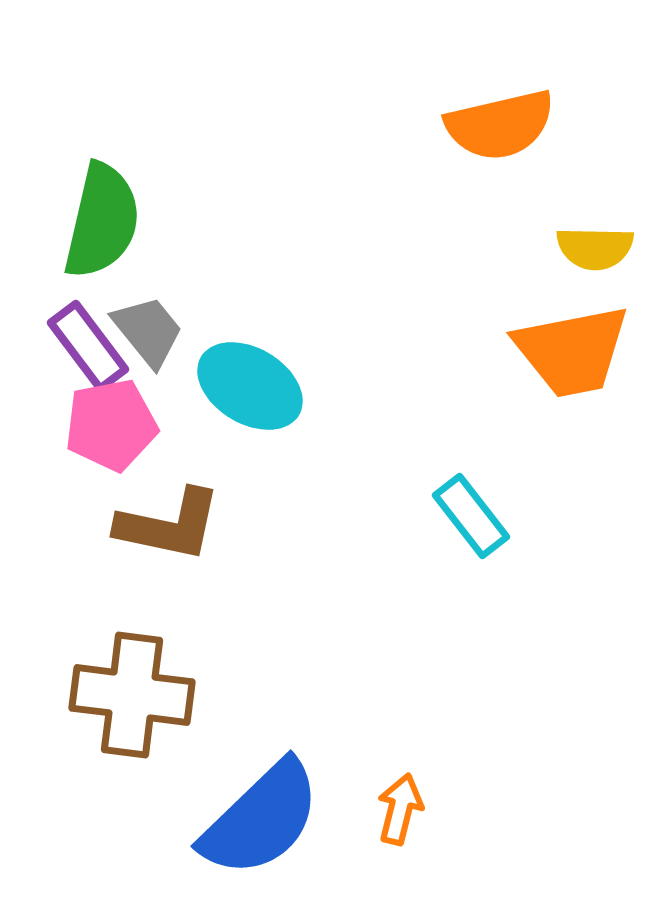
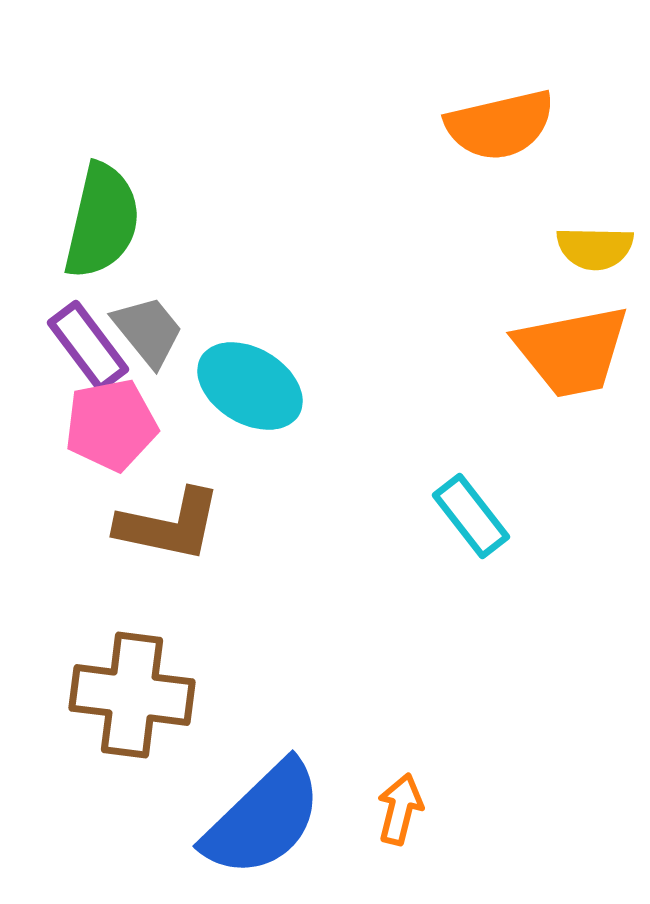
blue semicircle: moved 2 px right
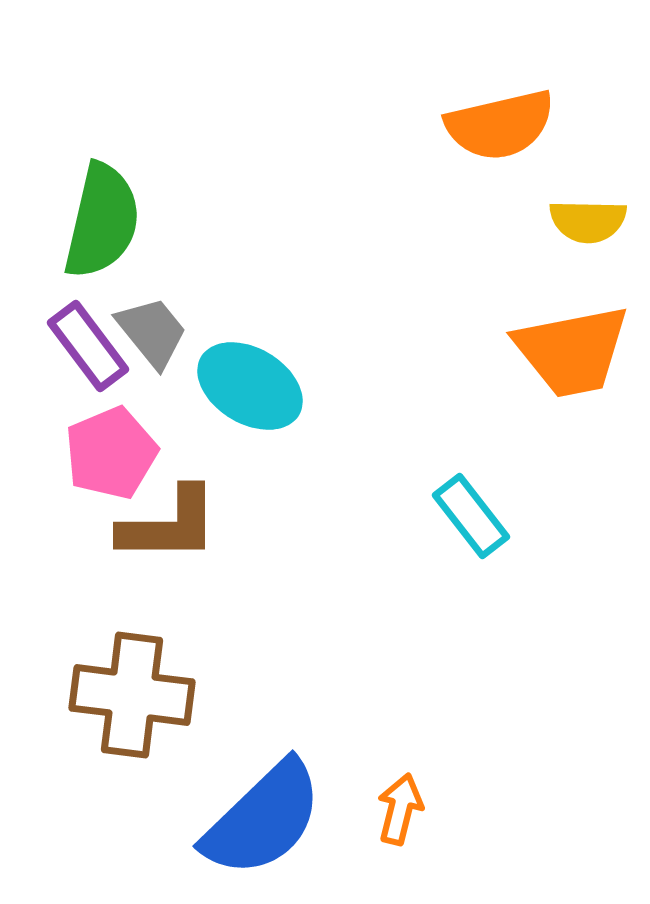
yellow semicircle: moved 7 px left, 27 px up
gray trapezoid: moved 4 px right, 1 px down
pink pentagon: moved 28 px down; rotated 12 degrees counterclockwise
brown L-shape: rotated 12 degrees counterclockwise
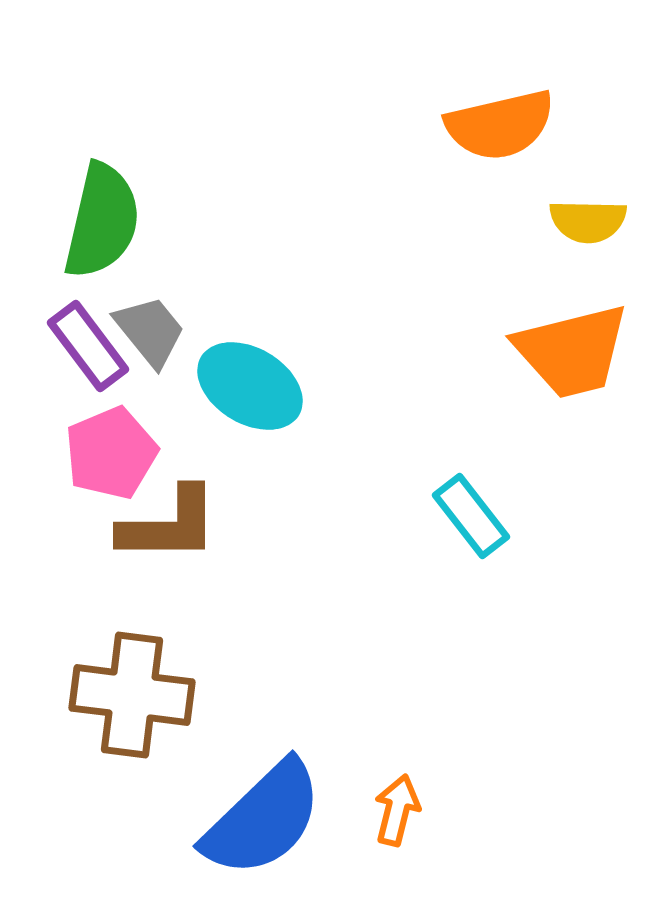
gray trapezoid: moved 2 px left, 1 px up
orange trapezoid: rotated 3 degrees counterclockwise
orange arrow: moved 3 px left, 1 px down
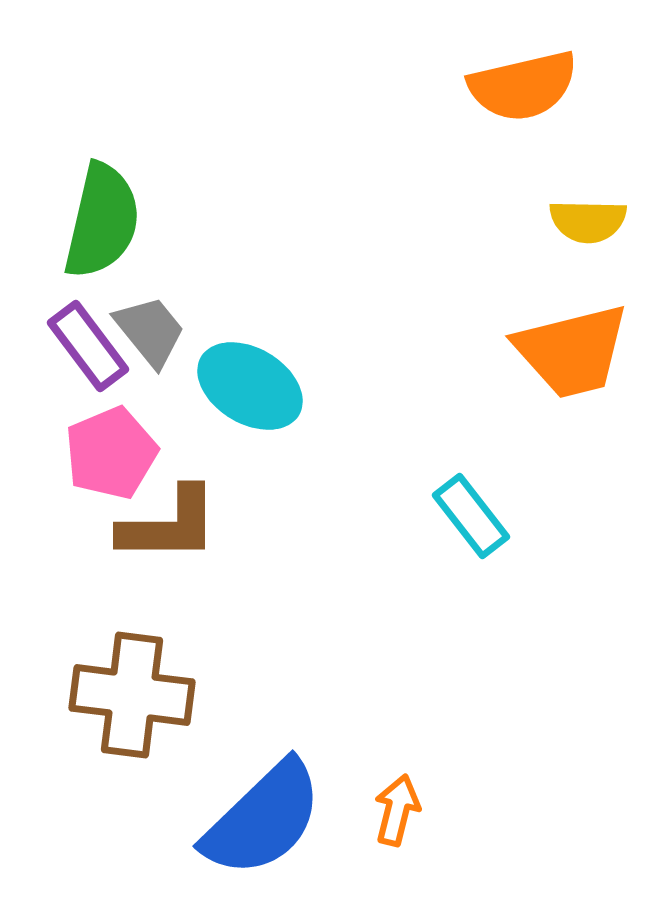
orange semicircle: moved 23 px right, 39 px up
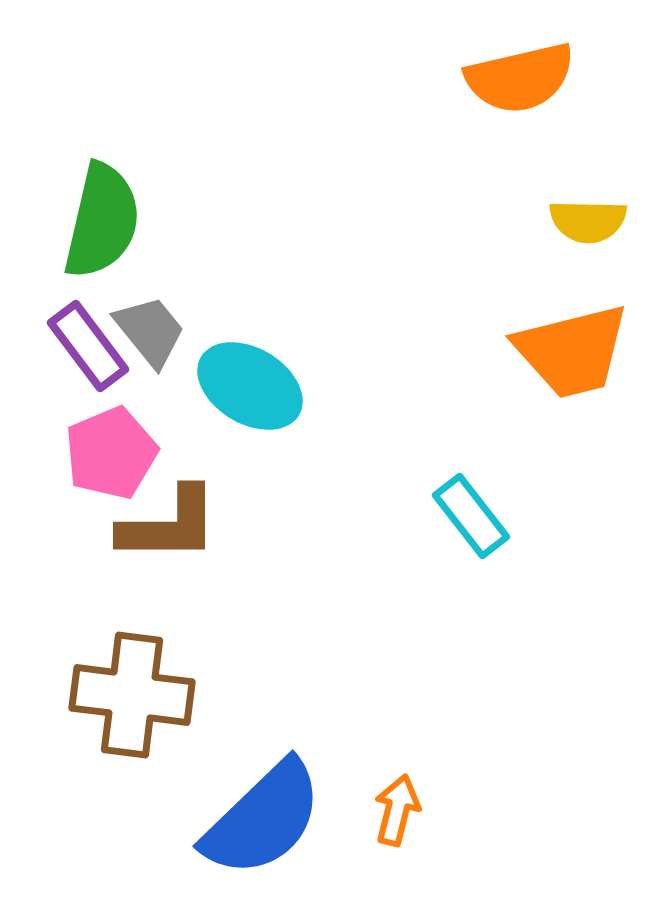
orange semicircle: moved 3 px left, 8 px up
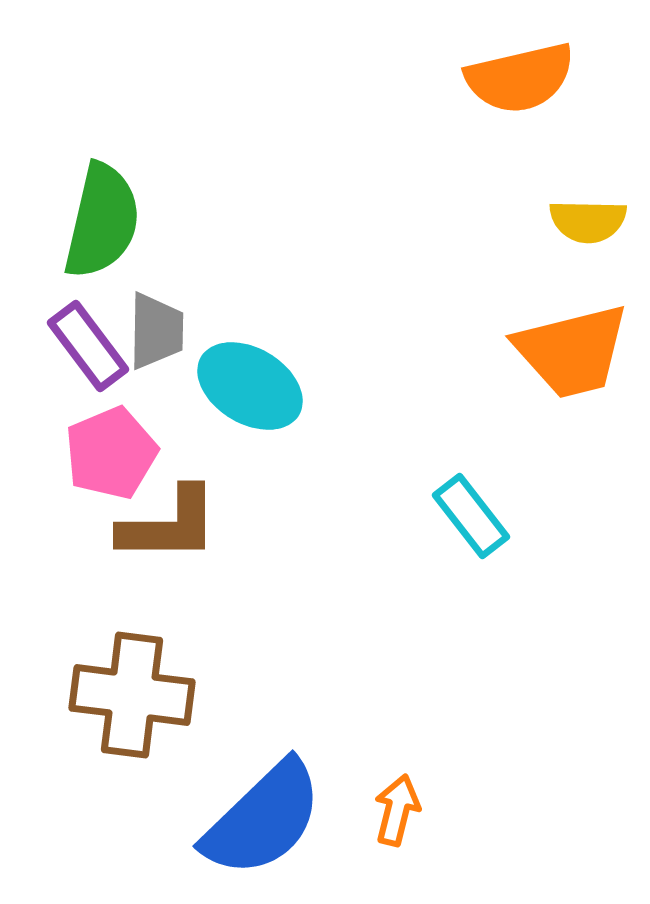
gray trapezoid: moved 6 px right; rotated 40 degrees clockwise
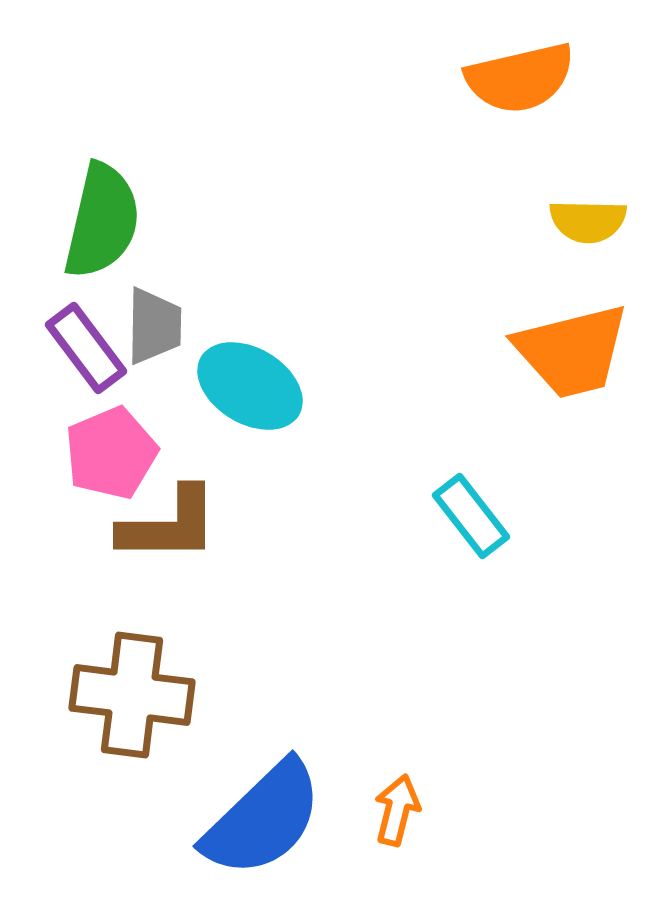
gray trapezoid: moved 2 px left, 5 px up
purple rectangle: moved 2 px left, 2 px down
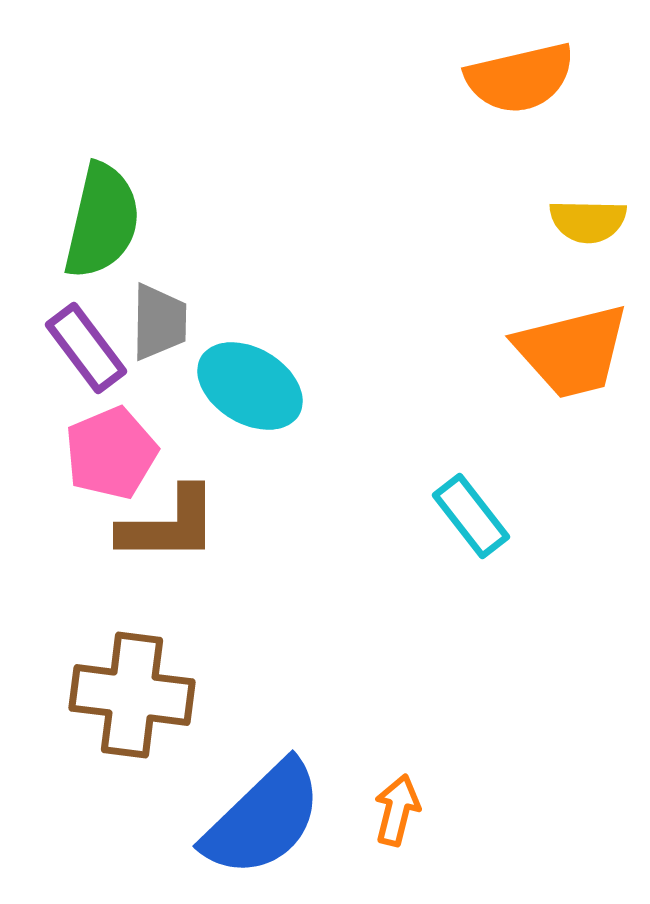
gray trapezoid: moved 5 px right, 4 px up
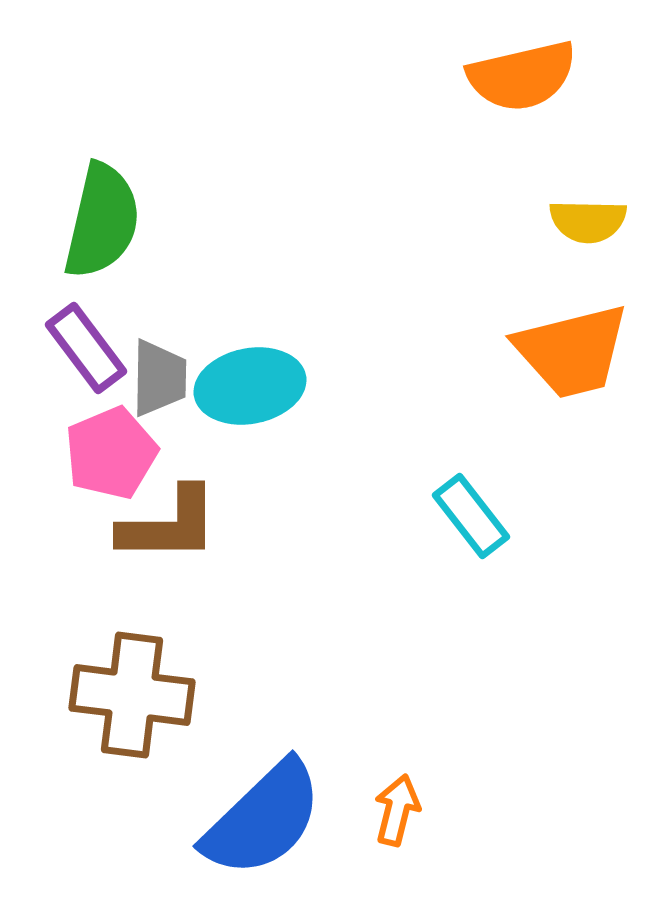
orange semicircle: moved 2 px right, 2 px up
gray trapezoid: moved 56 px down
cyan ellipse: rotated 42 degrees counterclockwise
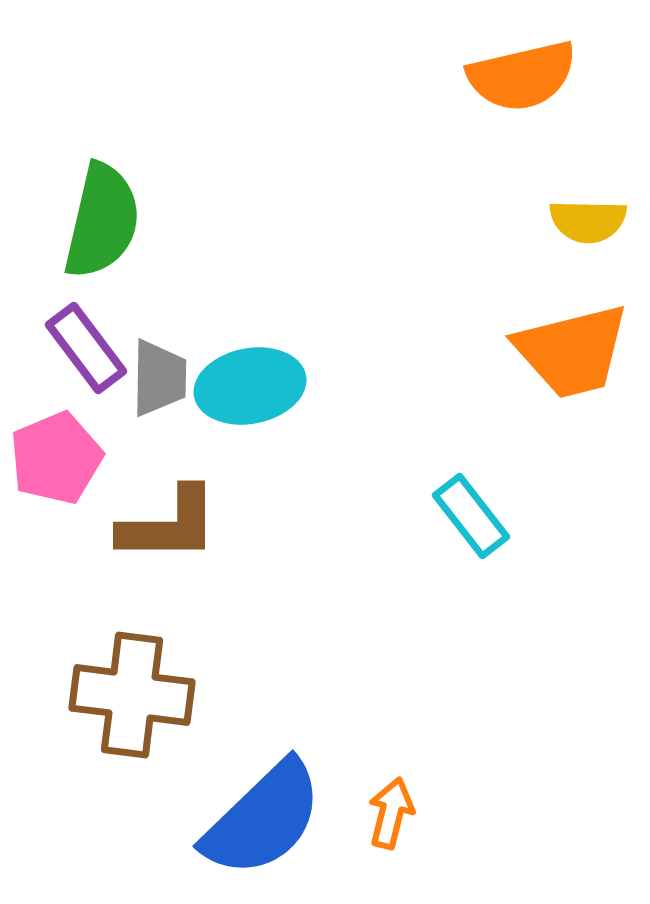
pink pentagon: moved 55 px left, 5 px down
orange arrow: moved 6 px left, 3 px down
